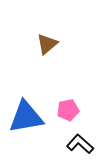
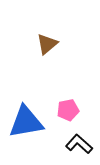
blue triangle: moved 5 px down
black L-shape: moved 1 px left
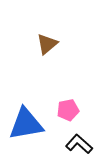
blue triangle: moved 2 px down
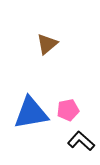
blue triangle: moved 5 px right, 11 px up
black L-shape: moved 2 px right, 3 px up
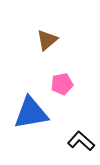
brown triangle: moved 4 px up
pink pentagon: moved 6 px left, 26 px up
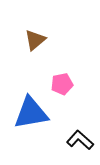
brown triangle: moved 12 px left
black L-shape: moved 1 px left, 1 px up
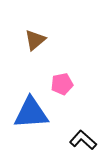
blue triangle: rotated 6 degrees clockwise
black L-shape: moved 3 px right
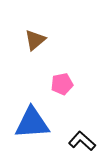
blue triangle: moved 1 px right, 10 px down
black L-shape: moved 1 px left, 1 px down
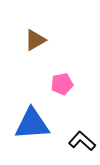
brown triangle: rotated 10 degrees clockwise
blue triangle: moved 1 px down
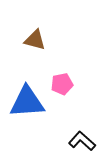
brown triangle: rotated 45 degrees clockwise
blue triangle: moved 5 px left, 22 px up
